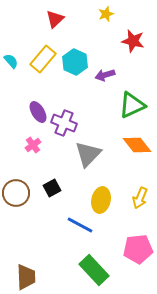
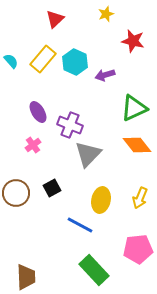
green triangle: moved 2 px right, 3 px down
purple cross: moved 6 px right, 2 px down
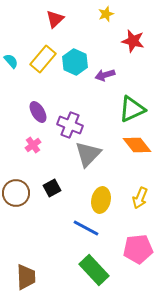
green triangle: moved 2 px left, 1 px down
blue line: moved 6 px right, 3 px down
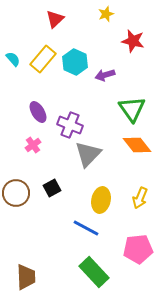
cyan semicircle: moved 2 px right, 2 px up
green triangle: rotated 40 degrees counterclockwise
green rectangle: moved 2 px down
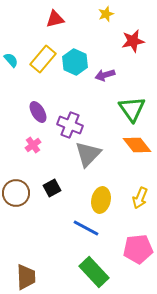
red triangle: rotated 30 degrees clockwise
red star: rotated 25 degrees counterclockwise
cyan semicircle: moved 2 px left, 1 px down
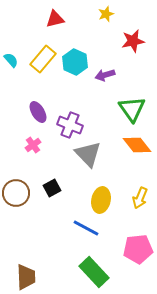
gray triangle: rotated 28 degrees counterclockwise
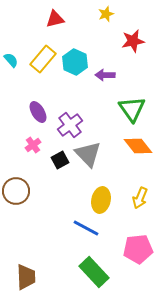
purple arrow: rotated 18 degrees clockwise
purple cross: rotated 30 degrees clockwise
orange diamond: moved 1 px right, 1 px down
black square: moved 8 px right, 28 px up
brown circle: moved 2 px up
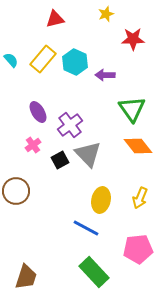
red star: moved 2 px up; rotated 10 degrees clockwise
brown trapezoid: rotated 20 degrees clockwise
